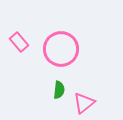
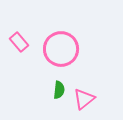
pink triangle: moved 4 px up
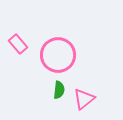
pink rectangle: moved 1 px left, 2 px down
pink circle: moved 3 px left, 6 px down
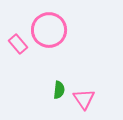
pink circle: moved 9 px left, 25 px up
pink triangle: rotated 25 degrees counterclockwise
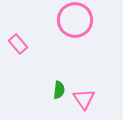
pink circle: moved 26 px right, 10 px up
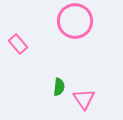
pink circle: moved 1 px down
green semicircle: moved 3 px up
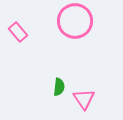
pink rectangle: moved 12 px up
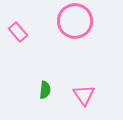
green semicircle: moved 14 px left, 3 px down
pink triangle: moved 4 px up
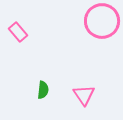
pink circle: moved 27 px right
green semicircle: moved 2 px left
